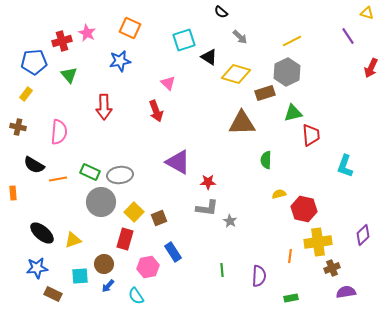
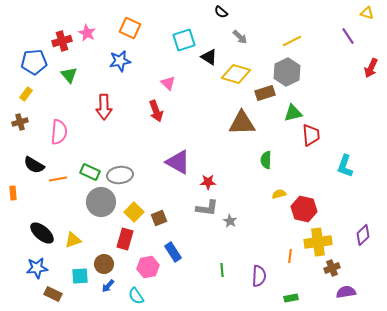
brown cross at (18, 127): moved 2 px right, 5 px up; rotated 28 degrees counterclockwise
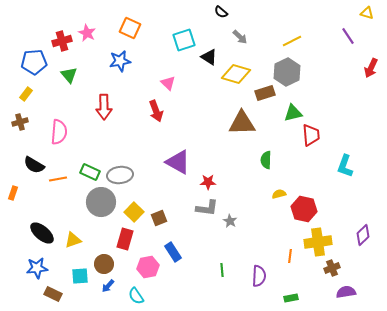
orange rectangle at (13, 193): rotated 24 degrees clockwise
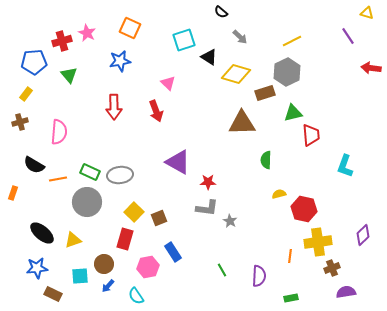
red arrow at (371, 68): rotated 72 degrees clockwise
red arrow at (104, 107): moved 10 px right
gray circle at (101, 202): moved 14 px left
green line at (222, 270): rotated 24 degrees counterclockwise
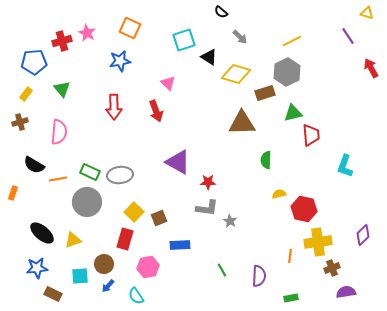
red arrow at (371, 68): rotated 54 degrees clockwise
green triangle at (69, 75): moved 7 px left, 14 px down
blue rectangle at (173, 252): moved 7 px right, 7 px up; rotated 60 degrees counterclockwise
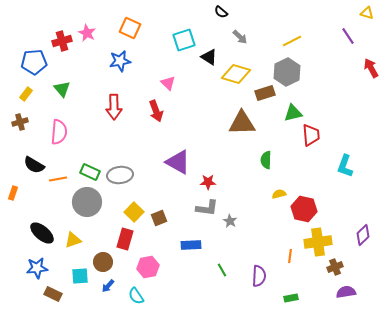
blue rectangle at (180, 245): moved 11 px right
brown circle at (104, 264): moved 1 px left, 2 px up
brown cross at (332, 268): moved 3 px right, 1 px up
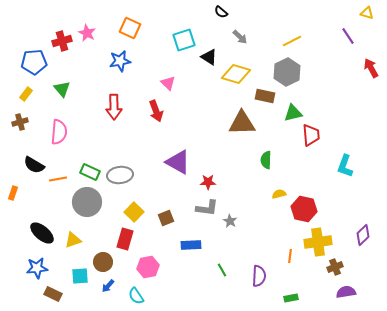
brown rectangle at (265, 93): moved 3 px down; rotated 30 degrees clockwise
brown square at (159, 218): moved 7 px right
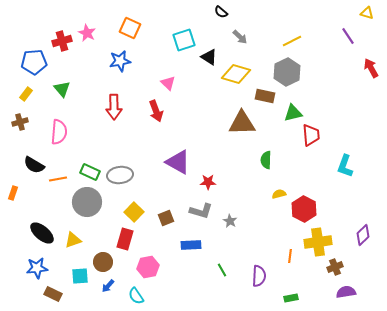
gray L-shape at (207, 208): moved 6 px left, 3 px down; rotated 10 degrees clockwise
red hexagon at (304, 209): rotated 15 degrees clockwise
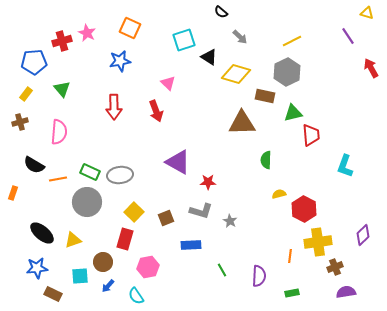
green rectangle at (291, 298): moved 1 px right, 5 px up
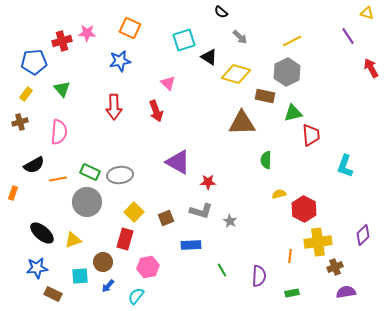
pink star at (87, 33): rotated 24 degrees counterclockwise
black semicircle at (34, 165): rotated 60 degrees counterclockwise
cyan semicircle at (136, 296): rotated 72 degrees clockwise
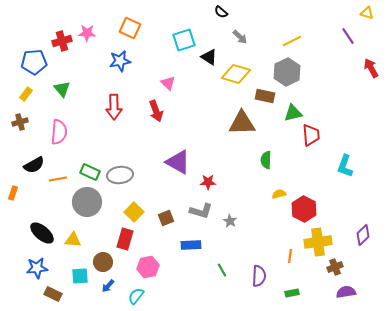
yellow triangle at (73, 240): rotated 24 degrees clockwise
